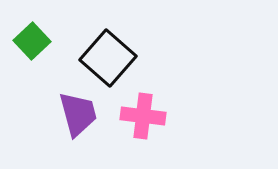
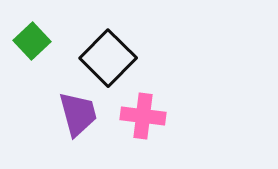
black square: rotated 4 degrees clockwise
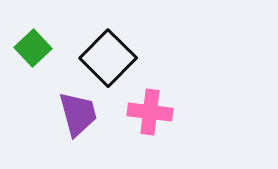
green square: moved 1 px right, 7 px down
pink cross: moved 7 px right, 4 px up
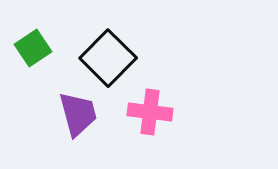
green square: rotated 9 degrees clockwise
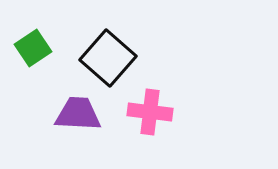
black square: rotated 4 degrees counterclockwise
purple trapezoid: rotated 72 degrees counterclockwise
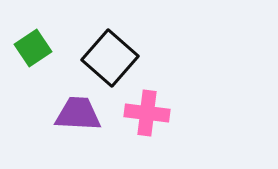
black square: moved 2 px right
pink cross: moved 3 px left, 1 px down
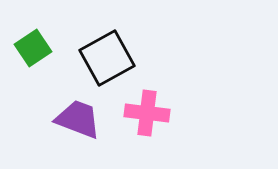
black square: moved 3 px left; rotated 20 degrees clockwise
purple trapezoid: moved 5 px down; rotated 18 degrees clockwise
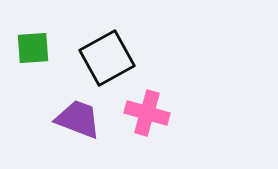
green square: rotated 30 degrees clockwise
pink cross: rotated 9 degrees clockwise
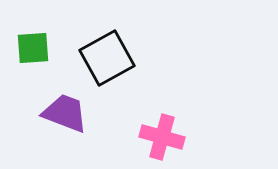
pink cross: moved 15 px right, 24 px down
purple trapezoid: moved 13 px left, 6 px up
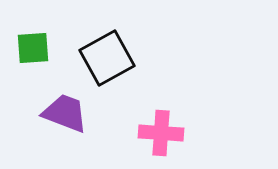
pink cross: moved 1 px left, 4 px up; rotated 12 degrees counterclockwise
